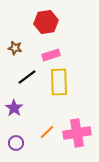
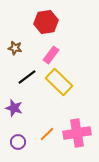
pink rectangle: rotated 36 degrees counterclockwise
yellow rectangle: rotated 44 degrees counterclockwise
purple star: rotated 18 degrees counterclockwise
orange line: moved 2 px down
purple circle: moved 2 px right, 1 px up
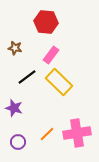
red hexagon: rotated 15 degrees clockwise
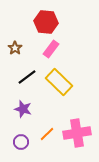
brown star: rotated 24 degrees clockwise
pink rectangle: moved 6 px up
purple star: moved 9 px right, 1 px down
purple circle: moved 3 px right
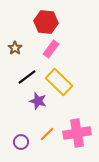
purple star: moved 15 px right, 8 px up
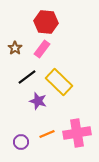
pink rectangle: moved 9 px left
orange line: rotated 21 degrees clockwise
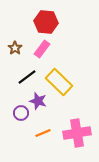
orange line: moved 4 px left, 1 px up
purple circle: moved 29 px up
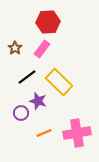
red hexagon: moved 2 px right; rotated 10 degrees counterclockwise
orange line: moved 1 px right
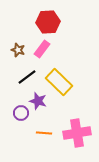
brown star: moved 3 px right, 2 px down; rotated 16 degrees counterclockwise
orange line: rotated 28 degrees clockwise
